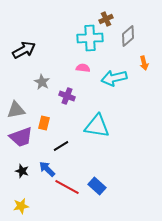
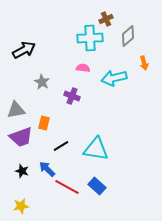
purple cross: moved 5 px right
cyan triangle: moved 1 px left, 23 px down
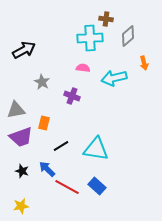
brown cross: rotated 32 degrees clockwise
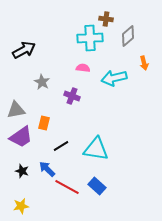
purple trapezoid: rotated 15 degrees counterclockwise
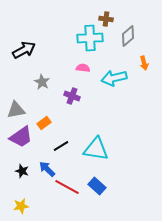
orange rectangle: rotated 40 degrees clockwise
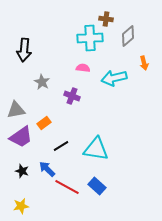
black arrow: rotated 125 degrees clockwise
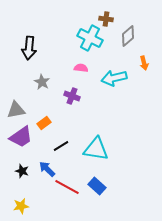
cyan cross: rotated 30 degrees clockwise
black arrow: moved 5 px right, 2 px up
pink semicircle: moved 2 px left
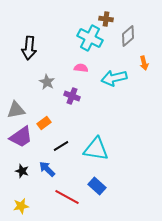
gray star: moved 5 px right
red line: moved 10 px down
